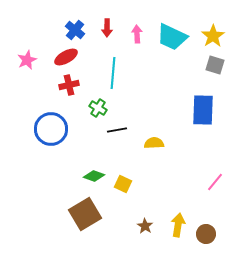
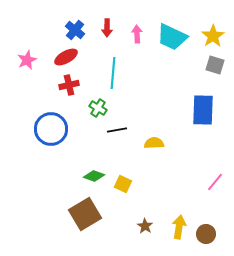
yellow arrow: moved 1 px right, 2 px down
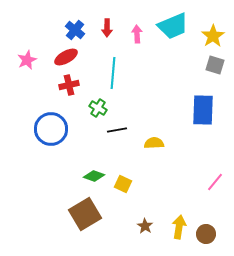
cyan trapezoid: moved 1 px right, 11 px up; rotated 48 degrees counterclockwise
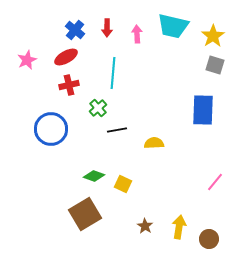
cyan trapezoid: rotated 36 degrees clockwise
green cross: rotated 18 degrees clockwise
brown circle: moved 3 px right, 5 px down
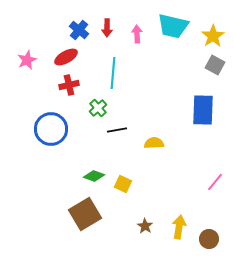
blue cross: moved 4 px right
gray square: rotated 12 degrees clockwise
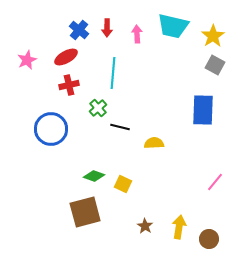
black line: moved 3 px right, 3 px up; rotated 24 degrees clockwise
brown square: moved 2 px up; rotated 16 degrees clockwise
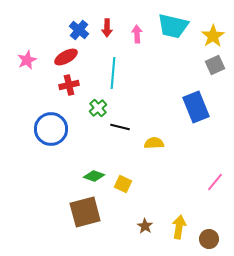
gray square: rotated 36 degrees clockwise
blue rectangle: moved 7 px left, 3 px up; rotated 24 degrees counterclockwise
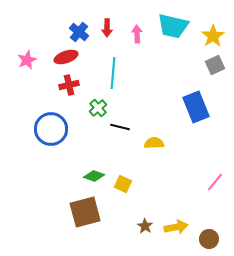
blue cross: moved 2 px down
red ellipse: rotated 10 degrees clockwise
yellow arrow: moved 3 px left; rotated 70 degrees clockwise
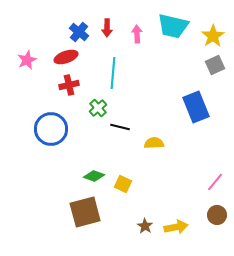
brown circle: moved 8 px right, 24 px up
